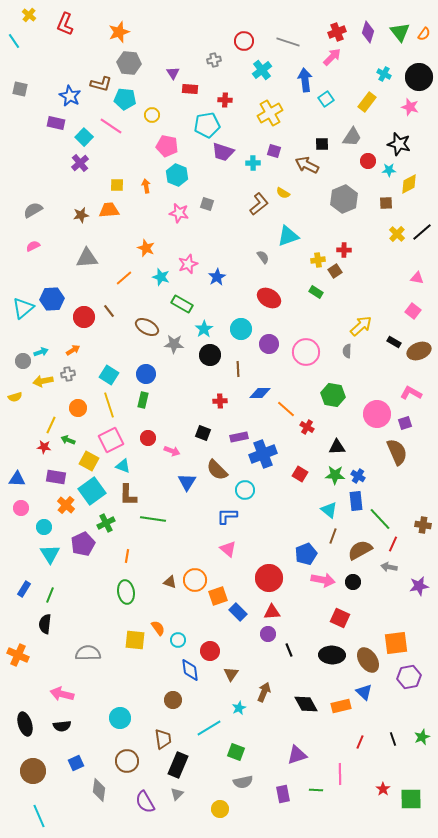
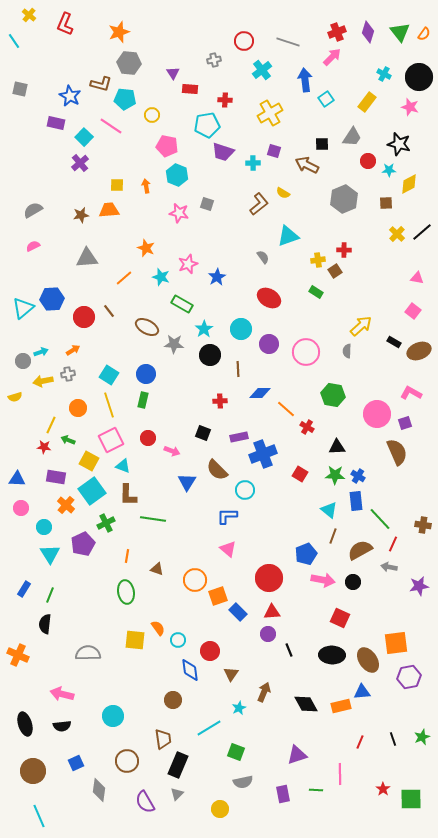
brown triangle at (170, 582): moved 13 px left, 13 px up
blue triangle at (364, 692): moved 2 px left; rotated 48 degrees counterclockwise
cyan circle at (120, 718): moved 7 px left, 2 px up
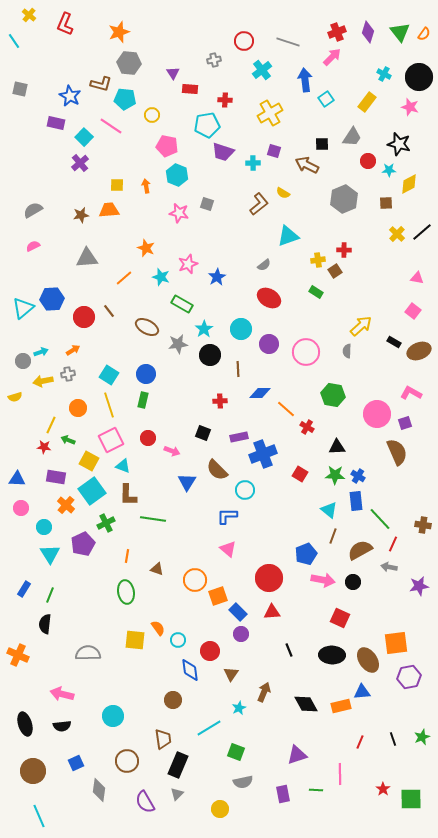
gray semicircle at (263, 257): moved 1 px right, 8 px down; rotated 88 degrees clockwise
gray star at (174, 344): moved 4 px right; rotated 12 degrees counterclockwise
purple circle at (268, 634): moved 27 px left
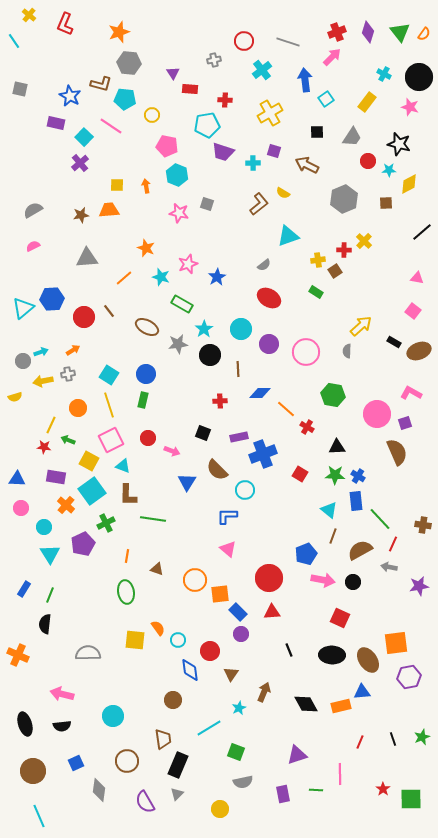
black square at (322, 144): moved 5 px left, 12 px up
yellow cross at (397, 234): moved 33 px left, 7 px down
orange square at (218, 596): moved 2 px right, 2 px up; rotated 12 degrees clockwise
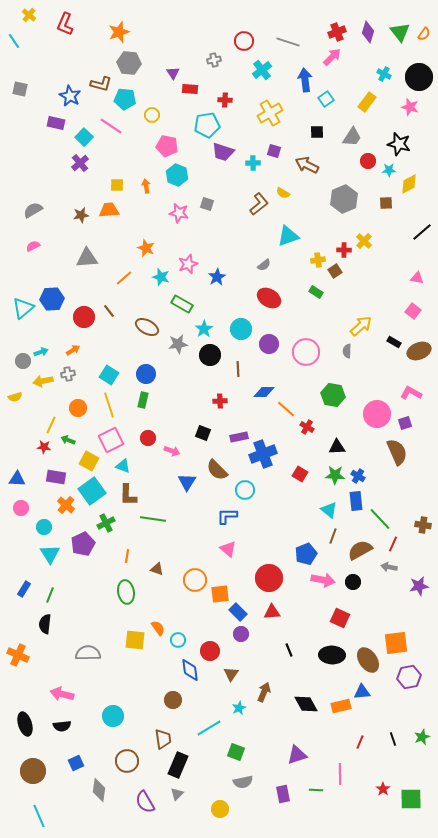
blue diamond at (260, 393): moved 4 px right, 1 px up
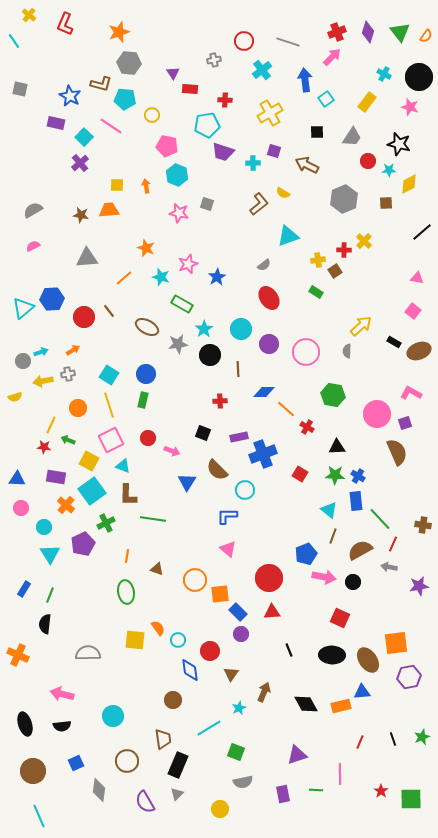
orange semicircle at (424, 34): moved 2 px right, 2 px down
brown star at (81, 215): rotated 21 degrees clockwise
red ellipse at (269, 298): rotated 25 degrees clockwise
pink arrow at (323, 580): moved 1 px right, 3 px up
red star at (383, 789): moved 2 px left, 2 px down
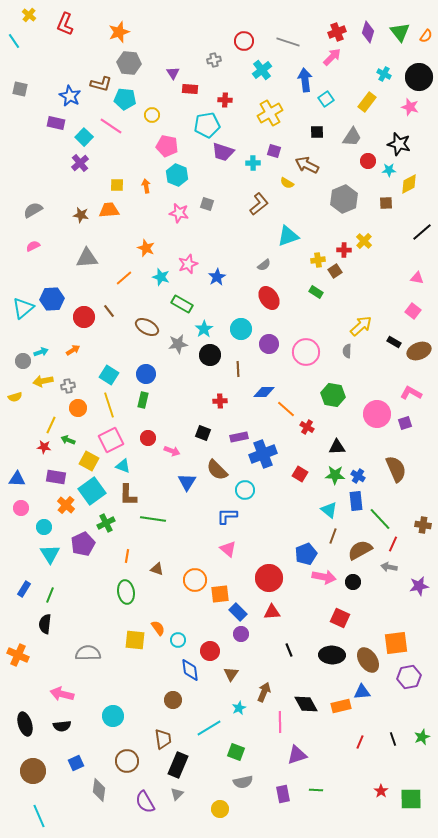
yellow semicircle at (283, 193): moved 4 px right, 10 px up
gray cross at (68, 374): moved 12 px down
brown semicircle at (397, 452): moved 1 px left, 17 px down
pink line at (340, 774): moved 60 px left, 52 px up
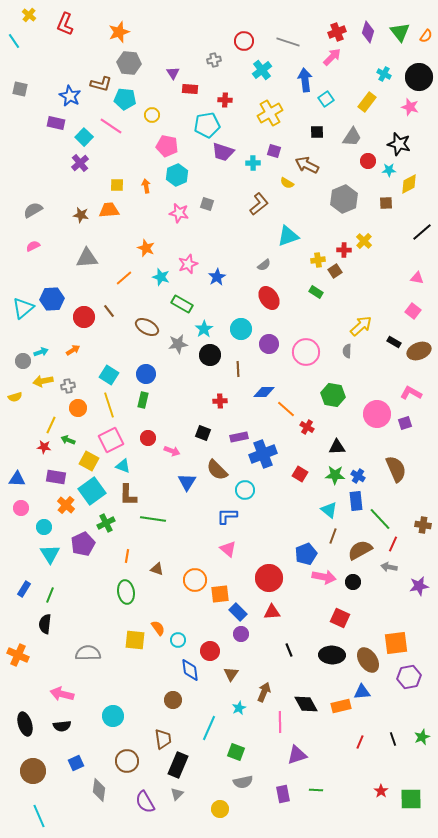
cyan hexagon at (177, 175): rotated 15 degrees clockwise
cyan line at (209, 728): rotated 35 degrees counterclockwise
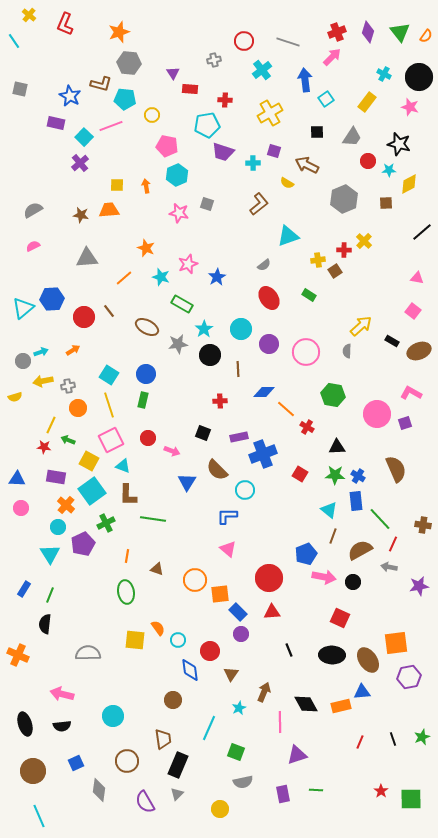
pink line at (111, 126): rotated 55 degrees counterclockwise
green rectangle at (316, 292): moved 7 px left, 3 px down
black rectangle at (394, 342): moved 2 px left, 1 px up
cyan circle at (44, 527): moved 14 px right
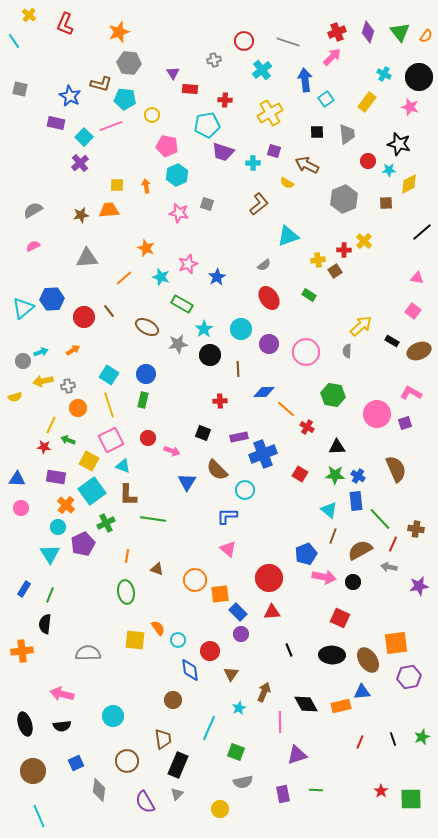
gray trapezoid at (352, 137): moved 5 px left, 3 px up; rotated 40 degrees counterclockwise
brown star at (81, 215): rotated 21 degrees counterclockwise
brown cross at (423, 525): moved 7 px left, 4 px down
orange cross at (18, 655): moved 4 px right, 4 px up; rotated 30 degrees counterclockwise
